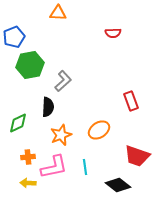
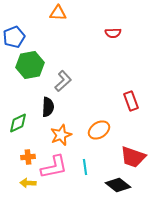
red trapezoid: moved 4 px left, 1 px down
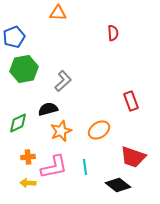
red semicircle: rotated 91 degrees counterclockwise
green hexagon: moved 6 px left, 4 px down
black semicircle: moved 2 px down; rotated 108 degrees counterclockwise
orange star: moved 4 px up
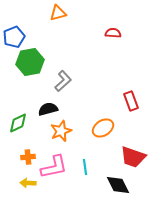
orange triangle: rotated 18 degrees counterclockwise
red semicircle: rotated 84 degrees counterclockwise
green hexagon: moved 6 px right, 7 px up
orange ellipse: moved 4 px right, 2 px up
black diamond: rotated 25 degrees clockwise
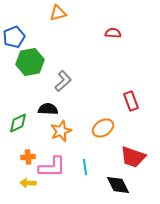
black semicircle: rotated 18 degrees clockwise
pink L-shape: moved 2 px left; rotated 12 degrees clockwise
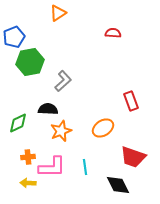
orange triangle: rotated 18 degrees counterclockwise
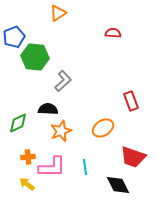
green hexagon: moved 5 px right, 5 px up; rotated 16 degrees clockwise
yellow arrow: moved 1 px left, 1 px down; rotated 35 degrees clockwise
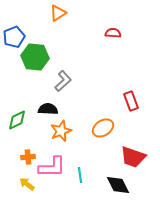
green diamond: moved 1 px left, 3 px up
cyan line: moved 5 px left, 8 px down
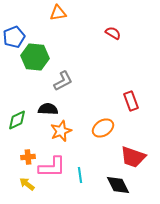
orange triangle: rotated 24 degrees clockwise
red semicircle: rotated 28 degrees clockwise
gray L-shape: rotated 15 degrees clockwise
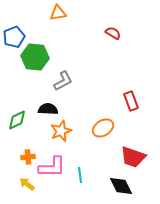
black diamond: moved 3 px right, 1 px down
